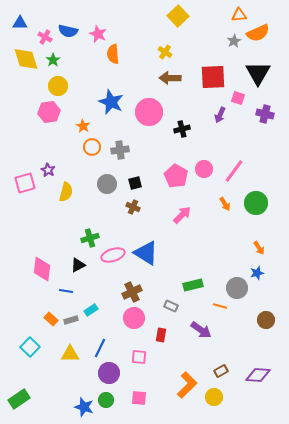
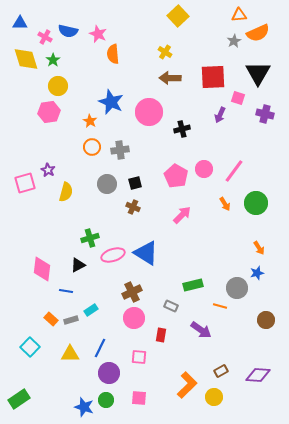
orange star at (83, 126): moved 7 px right, 5 px up
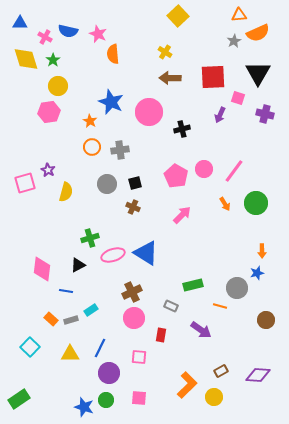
orange arrow at (259, 248): moved 3 px right, 3 px down; rotated 32 degrees clockwise
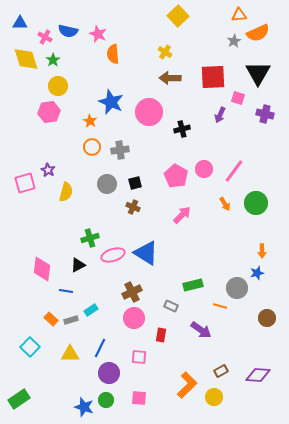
brown circle at (266, 320): moved 1 px right, 2 px up
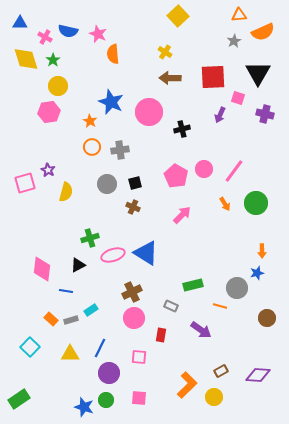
orange semicircle at (258, 33): moved 5 px right, 1 px up
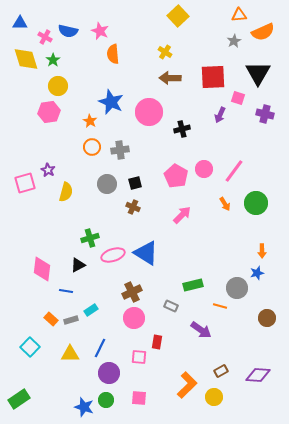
pink star at (98, 34): moved 2 px right, 3 px up
red rectangle at (161, 335): moved 4 px left, 7 px down
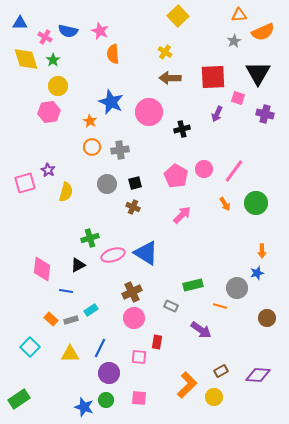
purple arrow at (220, 115): moved 3 px left, 1 px up
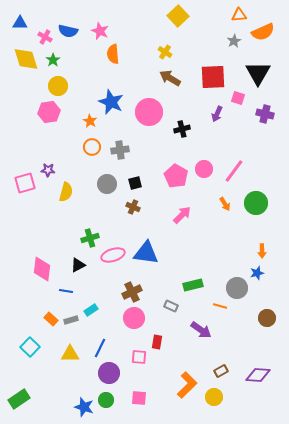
brown arrow at (170, 78): rotated 30 degrees clockwise
purple star at (48, 170): rotated 24 degrees counterclockwise
blue triangle at (146, 253): rotated 24 degrees counterclockwise
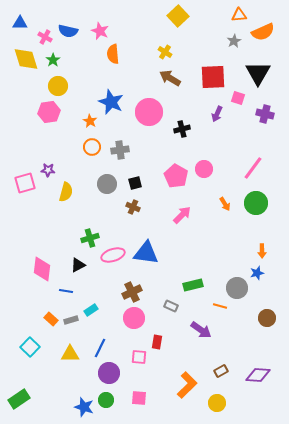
pink line at (234, 171): moved 19 px right, 3 px up
yellow circle at (214, 397): moved 3 px right, 6 px down
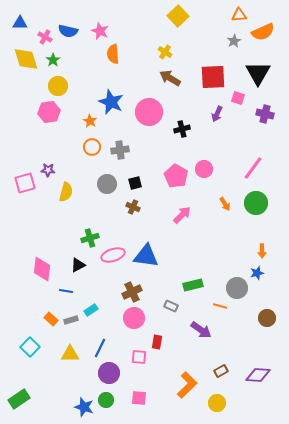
blue triangle at (146, 253): moved 3 px down
